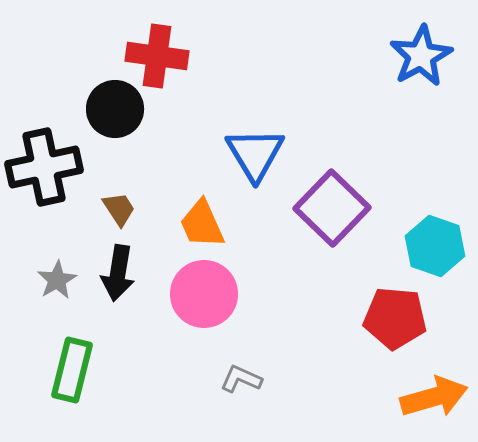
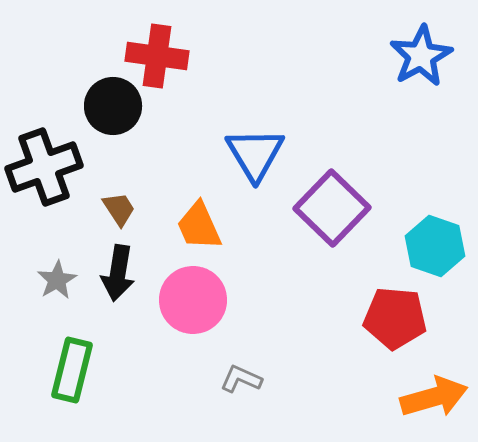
black circle: moved 2 px left, 3 px up
black cross: rotated 8 degrees counterclockwise
orange trapezoid: moved 3 px left, 2 px down
pink circle: moved 11 px left, 6 px down
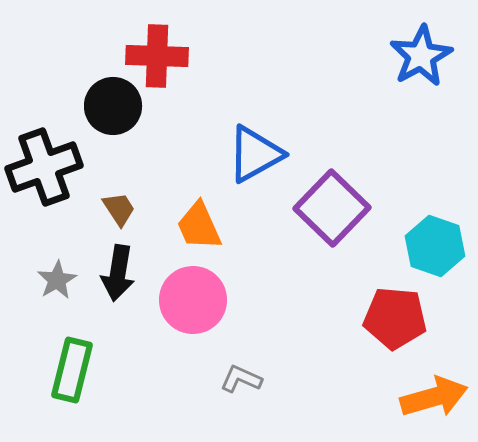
red cross: rotated 6 degrees counterclockwise
blue triangle: rotated 32 degrees clockwise
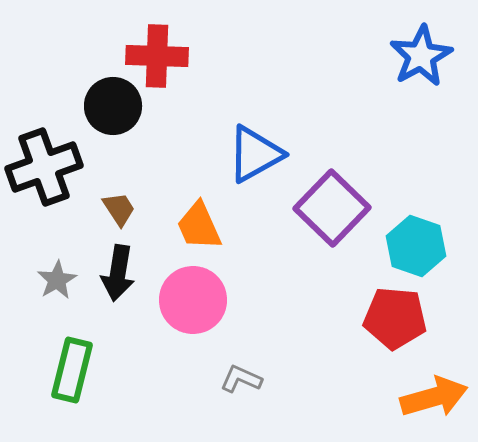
cyan hexagon: moved 19 px left
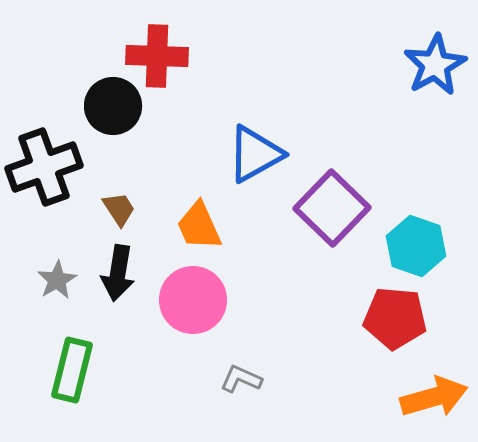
blue star: moved 14 px right, 9 px down
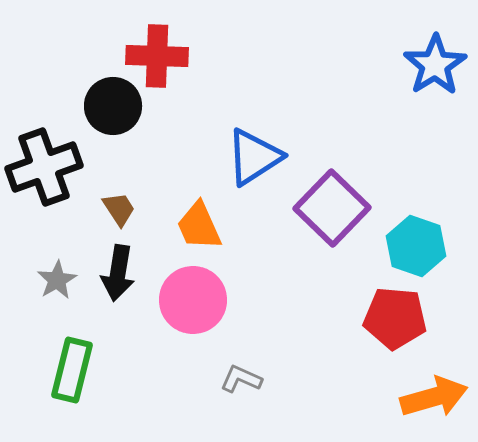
blue star: rotated 4 degrees counterclockwise
blue triangle: moved 1 px left, 3 px down; rotated 4 degrees counterclockwise
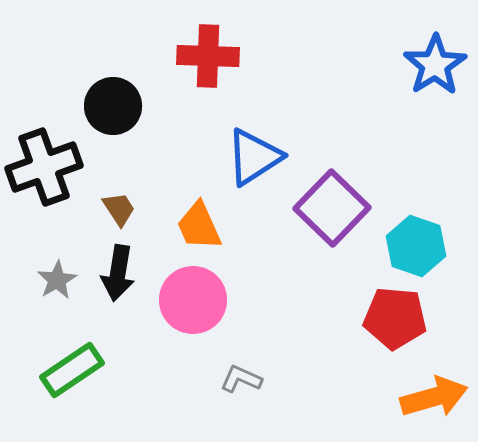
red cross: moved 51 px right
green rectangle: rotated 42 degrees clockwise
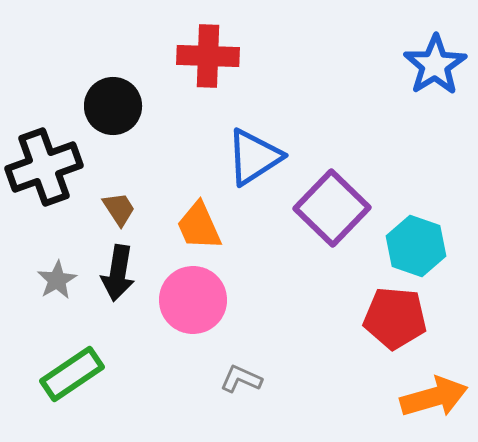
green rectangle: moved 4 px down
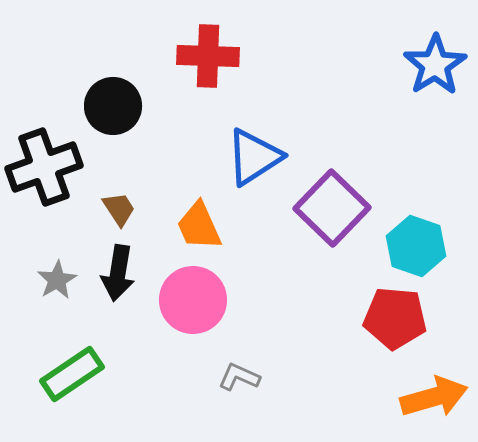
gray L-shape: moved 2 px left, 2 px up
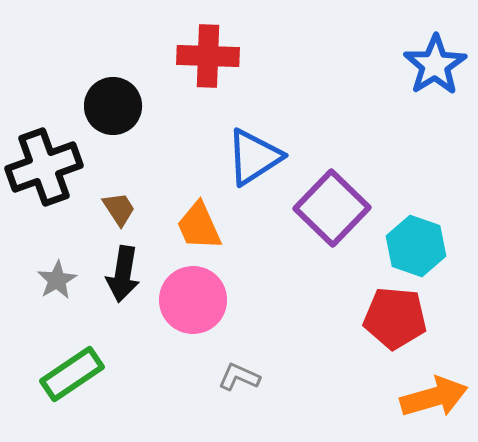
black arrow: moved 5 px right, 1 px down
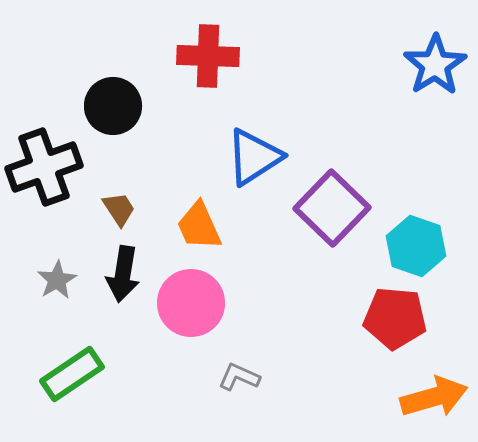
pink circle: moved 2 px left, 3 px down
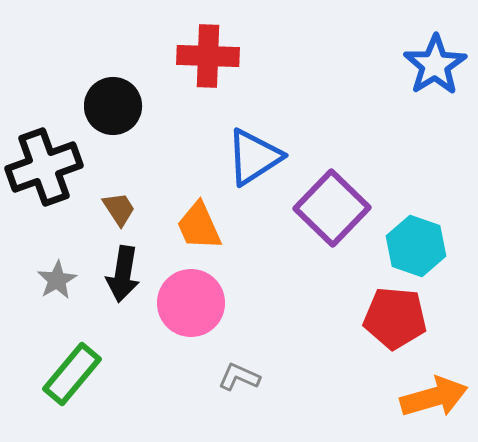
green rectangle: rotated 16 degrees counterclockwise
